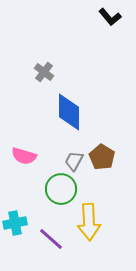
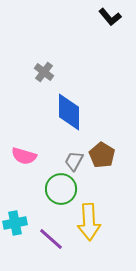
brown pentagon: moved 2 px up
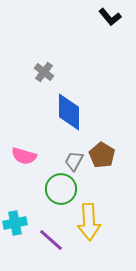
purple line: moved 1 px down
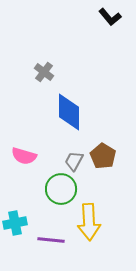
brown pentagon: moved 1 px right, 1 px down
purple line: rotated 36 degrees counterclockwise
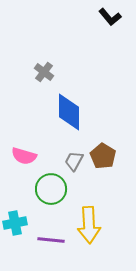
green circle: moved 10 px left
yellow arrow: moved 3 px down
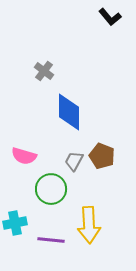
gray cross: moved 1 px up
brown pentagon: moved 1 px left; rotated 10 degrees counterclockwise
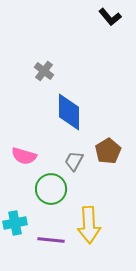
brown pentagon: moved 6 px right, 5 px up; rotated 20 degrees clockwise
